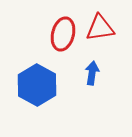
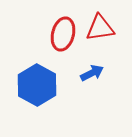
blue arrow: rotated 55 degrees clockwise
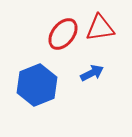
red ellipse: rotated 24 degrees clockwise
blue hexagon: rotated 9 degrees clockwise
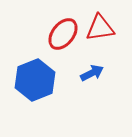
blue hexagon: moved 2 px left, 5 px up
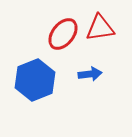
blue arrow: moved 2 px left, 1 px down; rotated 20 degrees clockwise
